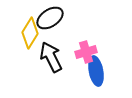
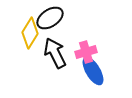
black arrow: moved 4 px right, 4 px up
blue ellipse: moved 3 px left; rotated 20 degrees counterclockwise
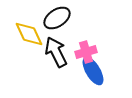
black ellipse: moved 7 px right
yellow diamond: moved 1 px left, 1 px down; rotated 56 degrees counterclockwise
black arrow: moved 1 px right, 1 px up
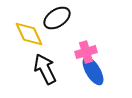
black arrow: moved 11 px left, 17 px down
